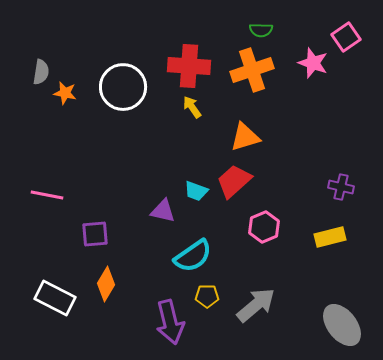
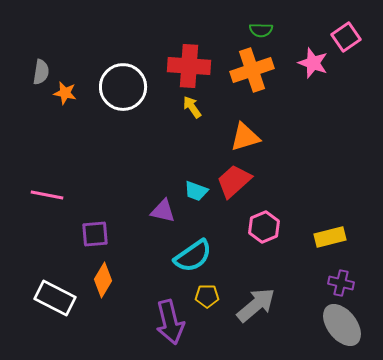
purple cross: moved 96 px down
orange diamond: moved 3 px left, 4 px up
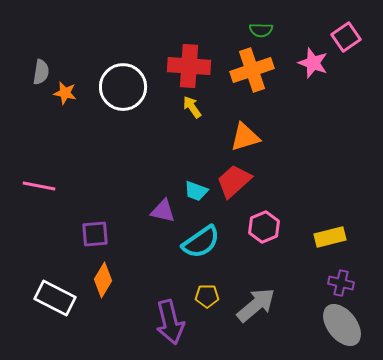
pink line: moved 8 px left, 9 px up
cyan semicircle: moved 8 px right, 14 px up
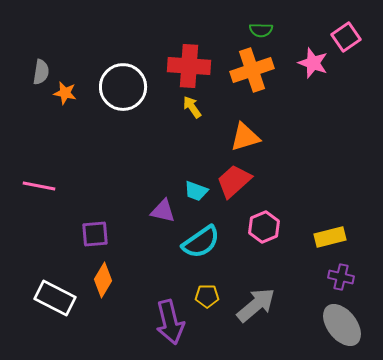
purple cross: moved 6 px up
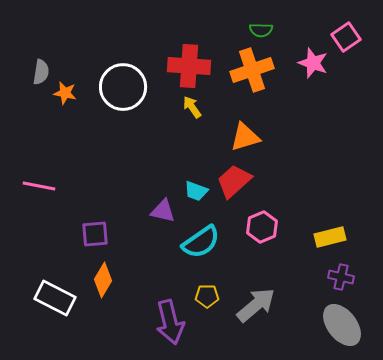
pink hexagon: moved 2 px left
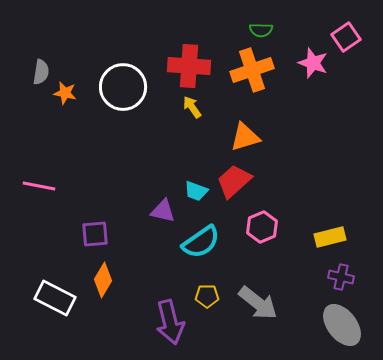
gray arrow: moved 2 px right, 2 px up; rotated 78 degrees clockwise
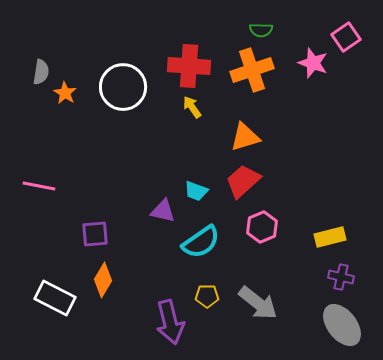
orange star: rotated 20 degrees clockwise
red trapezoid: moved 9 px right
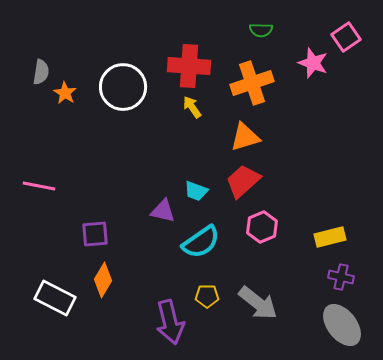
orange cross: moved 13 px down
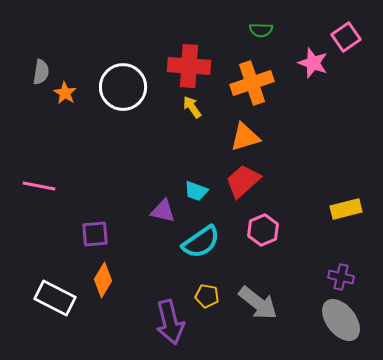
pink hexagon: moved 1 px right, 3 px down
yellow rectangle: moved 16 px right, 28 px up
yellow pentagon: rotated 10 degrees clockwise
gray ellipse: moved 1 px left, 5 px up
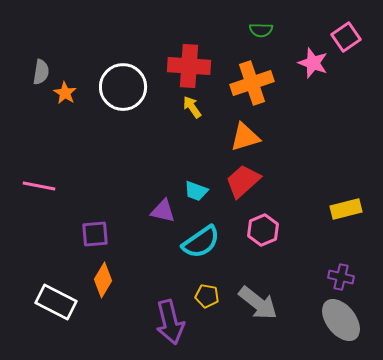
white rectangle: moved 1 px right, 4 px down
